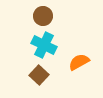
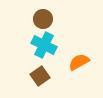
brown circle: moved 3 px down
brown square: moved 1 px right, 1 px down; rotated 12 degrees clockwise
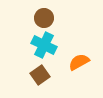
brown circle: moved 1 px right, 1 px up
brown square: moved 1 px up
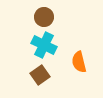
brown circle: moved 1 px up
orange semicircle: rotated 75 degrees counterclockwise
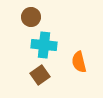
brown circle: moved 13 px left
cyan cross: rotated 20 degrees counterclockwise
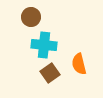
orange semicircle: moved 2 px down
brown square: moved 10 px right, 2 px up
